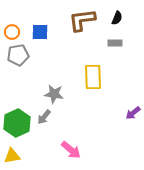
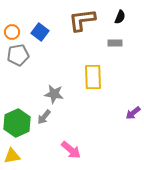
black semicircle: moved 3 px right, 1 px up
blue square: rotated 36 degrees clockwise
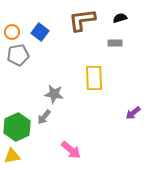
black semicircle: moved 1 px down; rotated 128 degrees counterclockwise
yellow rectangle: moved 1 px right, 1 px down
green hexagon: moved 4 px down
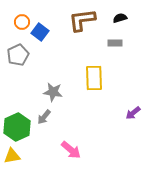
orange circle: moved 10 px right, 10 px up
gray pentagon: rotated 15 degrees counterclockwise
gray star: moved 1 px left, 2 px up
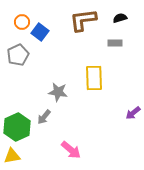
brown L-shape: moved 1 px right
gray star: moved 5 px right
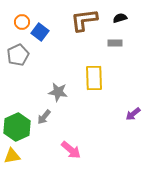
brown L-shape: moved 1 px right
purple arrow: moved 1 px down
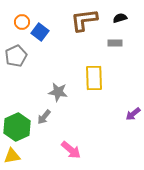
gray pentagon: moved 2 px left, 1 px down
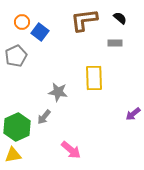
black semicircle: rotated 56 degrees clockwise
yellow triangle: moved 1 px right, 1 px up
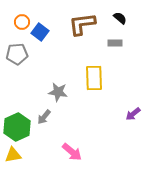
brown L-shape: moved 2 px left, 4 px down
gray pentagon: moved 1 px right, 2 px up; rotated 20 degrees clockwise
pink arrow: moved 1 px right, 2 px down
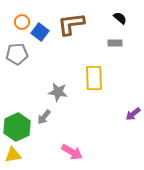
brown L-shape: moved 11 px left
pink arrow: rotated 10 degrees counterclockwise
